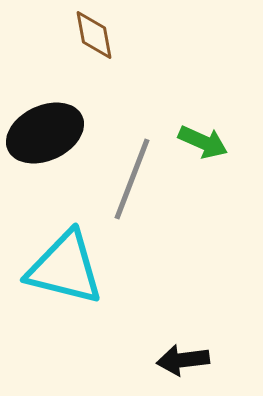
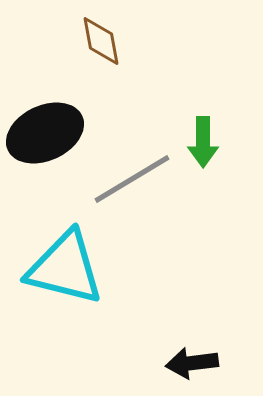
brown diamond: moved 7 px right, 6 px down
green arrow: rotated 66 degrees clockwise
gray line: rotated 38 degrees clockwise
black arrow: moved 9 px right, 3 px down
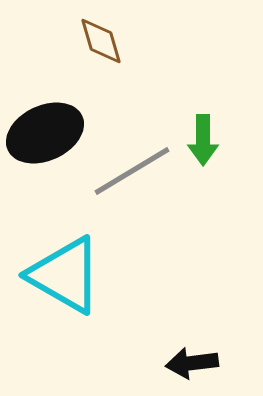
brown diamond: rotated 6 degrees counterclockwise
green arrow: moved 2 px up
gray line: moved 8 px up
cyan triangle: moved 7 px down; rotated 16 degrees clockwise
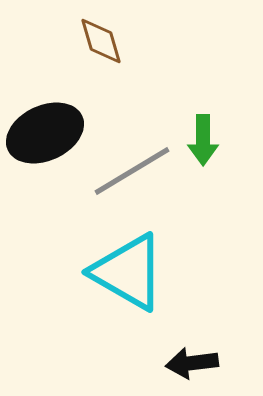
cyan triangle: moved 63 px right, 3 px up
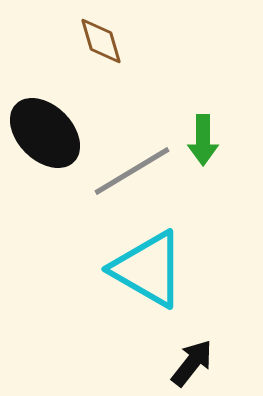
black ellipse: rotated 70 degrees clockwise
cyan triangle: moved 20 px right, 3 px up
black arrow: rotated 135 degrees clockwise
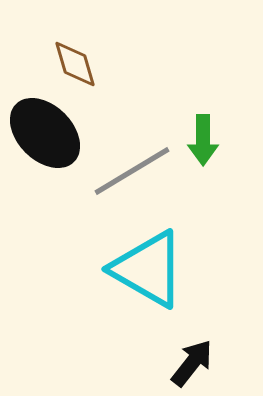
brown diamond: moved 26 px left, 23 px down
